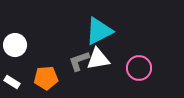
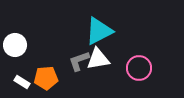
white rectangle: moved 10 px right
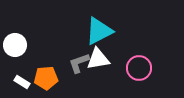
gray L-shape: moved 2 px down
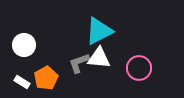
white circle: moved 9 px right
white triangle: moved 1 px right, 1 px up; rotated 15 degrees clockwise
orange pentagon: rotated 25 degrees counterclockwise
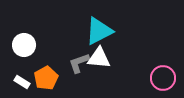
pink circle: moved 24 px right, 10 px down
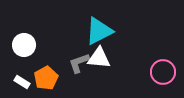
pink circle: moved 6 px up
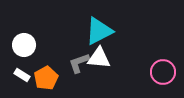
white rectangle: moved 7 px up
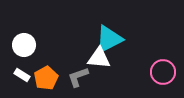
cyan triangle: moved 10 px right, 8 px down
gray L-shape: moved 1 px left, 14 px down
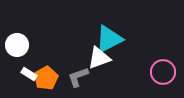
white circle: moved 7 px left
white triangle: rotated 25 degrees counterclockwise
white rectangle: moved 7 px right, 1 px up
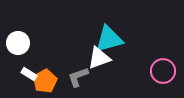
cyan triangle: rotated 12 degrees clockwise
white circle: moved 1 px right, 2 px up
pink circle: moved 1 px up
orange pentagon: moved 1 px left, 3 px down
